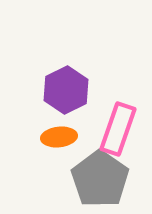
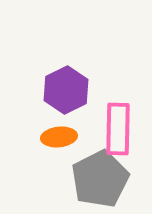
pink rectangle: rotated 18 degrees counterclockwise
gray pentagon: rotated 10 degrees clockwise
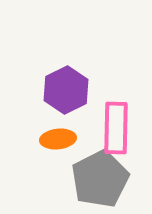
pink rectangle: moved 2 px left, 1 px up
orange ellipse: moved 1 px left, 2 px down
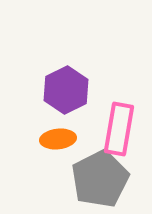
pink rectangle: moved 3 px right, 1 px down; rotated 9 degrees clockwise
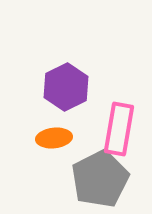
purple hexagon: moved 3 px up
orange ellipse: moved 4 px left, 1 px up
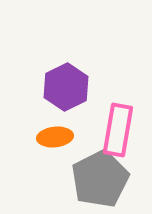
pink rectangle: moved 1 px left, 1 px down
orange ellipse: moved 1 px right, 1 px up
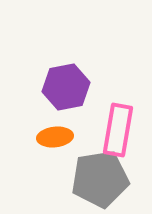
purple hexagon: rotated 15 degrees clockwise
gray pentagon: rotated 18 degrees clockwise
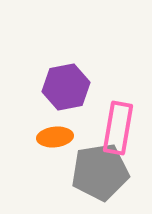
pink rectangle: moved 2 px up
gray pentagon: moved 7 px up
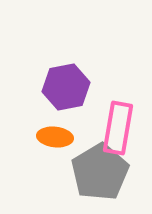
orange ellipse: rotated 12 degrees clockwise
gray pentagon: rotated 22 degrees counterclockwise
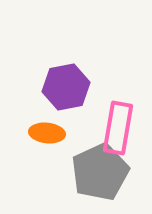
orange ellipse: moved 8 px left, 4 px up
gray pentagon: rotated 6 degrees clockwise
